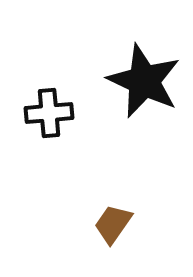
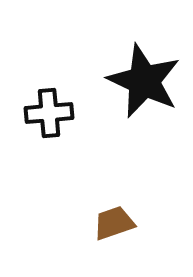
brown trapezoid: moved 1 px right, 1 px up; rotated 36 degrees clockwise
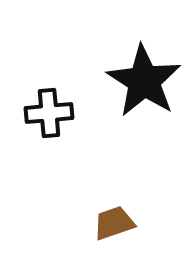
black star: rotated 8 degrees clockwise
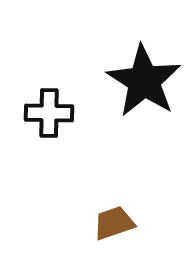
black cross: rotated 6 degrees clockwise
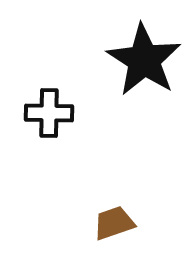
black star: moved 21 px up
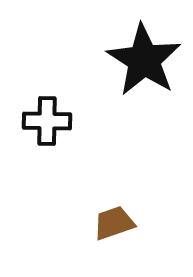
black cross: moved 2 px left, 8 px down
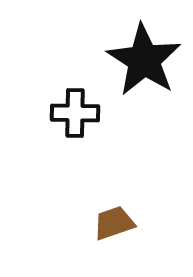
black cross: moved 28 px right, 8 px up
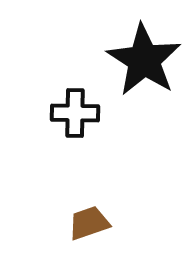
brown trapezoid: moved 25 px left
